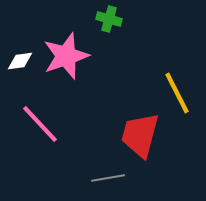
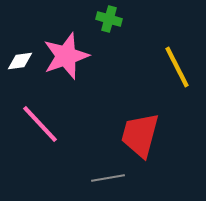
yellow line: moved 26 px up
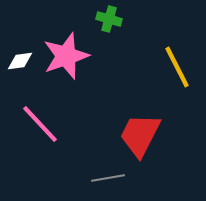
red trapezoid: rotated 12 degrees clockwise
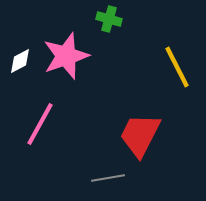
white diamond: rotated 20 degrees counterclockwise
pink line: rotated 72 degrees clockwise
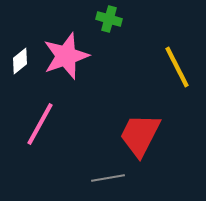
white diamond: rotated 12 degrees counterclockwise
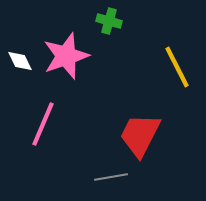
green cross: moved 2 px down
white diamond: rotated 76 degrees counterclockwise
pink line: moved 3 px right; rotated 6 degrees counterclockwise
gray line: moved 3 px right, 1 px up
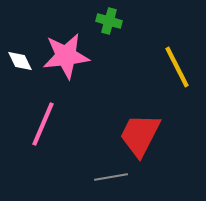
pink star: rotated 12 degrees clockwise
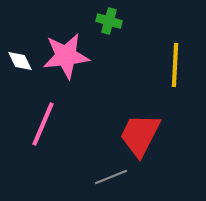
yellow line: moved 2 px left, 2 px up; rotated 30 degrees clockwise
gray line: rotated 12 degrees counterclockwise
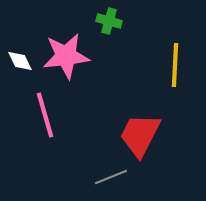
pink line: moved 2 px right, 9 px up; rotated 39 degrees counterclockwise
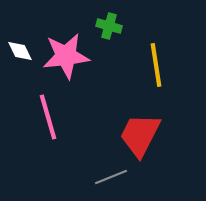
green cross: moved 5 px down
white diamond: moved 10 px up
yellow line: moved 19 px left; rotated 12 degrees counterclockwise
pink line: moved 3 px right, 2 px down
